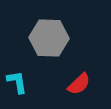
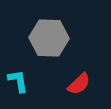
cyan L-shape: moved 1 px right, 1 px up
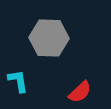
red semicircle: moved 1 px right, 8 px down
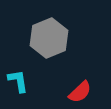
gray hexagon: rotated 24 degrees counterclockwise
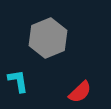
gray hexagon: moved 1 px left
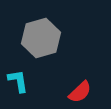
gray hexagon: moved 7 px left; rotated 6 degrees clockwise
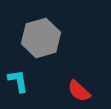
red semicircle: moved 1 px left, 1 px up; rotated 85 degrees clockwise
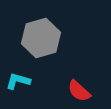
cyan L-shape: rotated 65 degrees counterclockwise
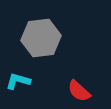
gray hexagon: rotated 9 degrees clockwise
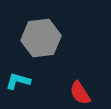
red semicircle: moved 1 px right, 2 px down; rotated 15 degrees clockwise
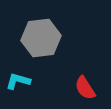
red semicircle: moved 5 px right, 5 px up
